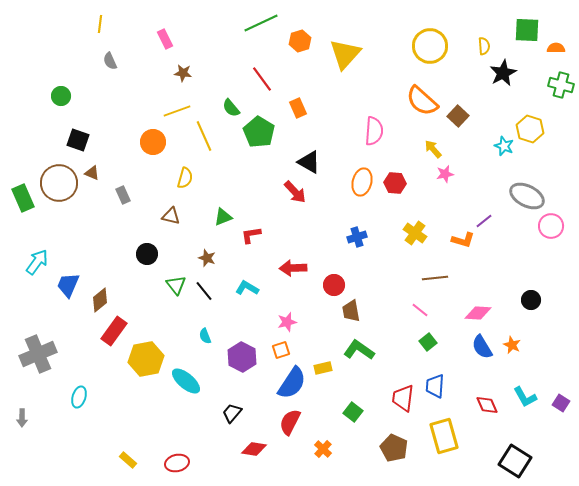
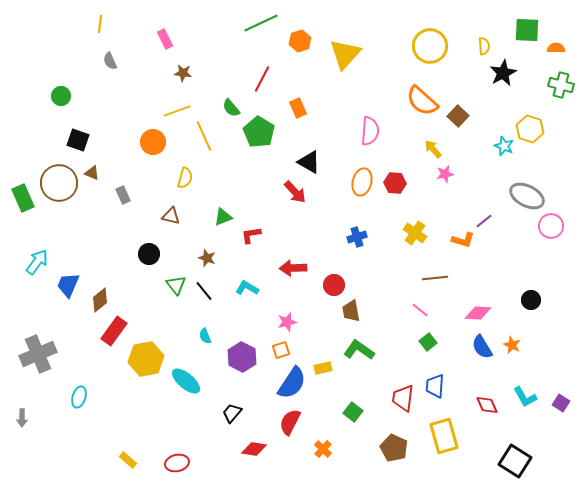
red line at (262, 79): rotated 64 degrees clockwise
pink semicircle at (374, 131): moved 4 px left
black circle at (147, 254): moved 2 px right
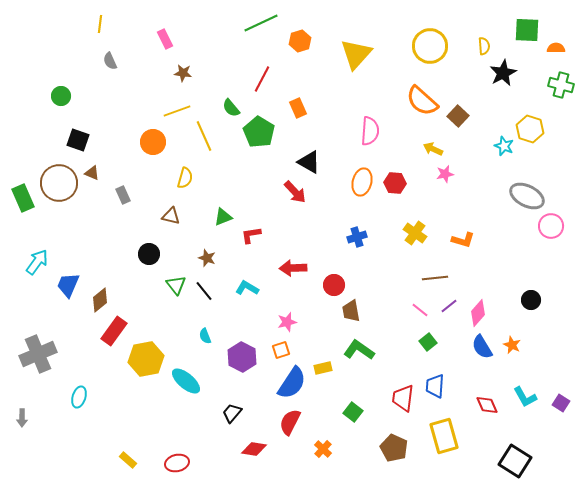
yellow triangle at (345, 54): moved 11 px right
yellow arrow at (433, 149): rotated 24 degrees counterclockwise
purple line at (484, 221): moved 35 px left, 85 px down
pink diamond at (478, 313): rotated 52 degrees counterclockwise
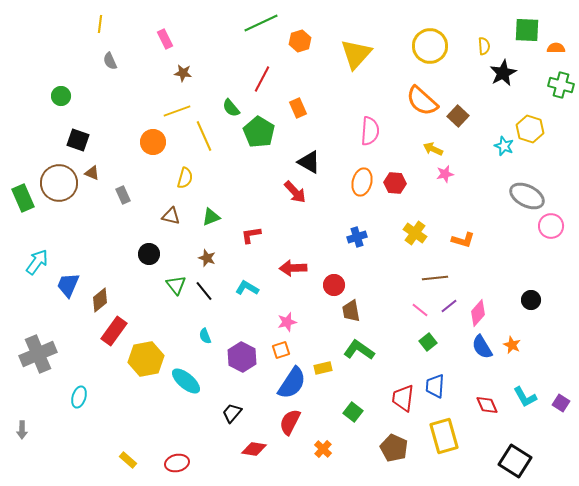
green triangle at (223, 217): moved 12 px left
gray arrow at (22, 418): moved 12 px down
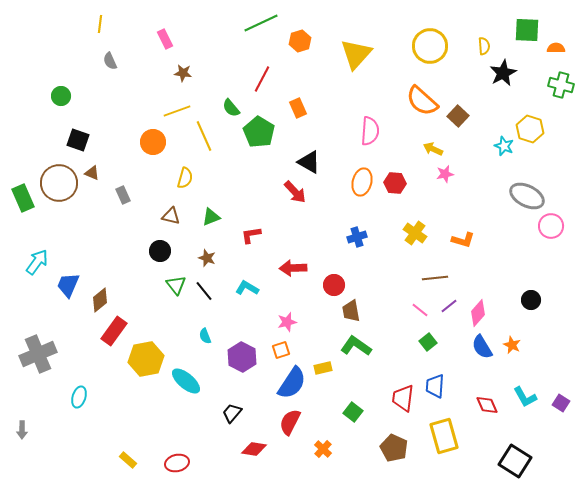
black circle at (149, 254): moved 11 px right, 3 px up
green L-shape at (359, 350): moved 3 px left, 4 px up
